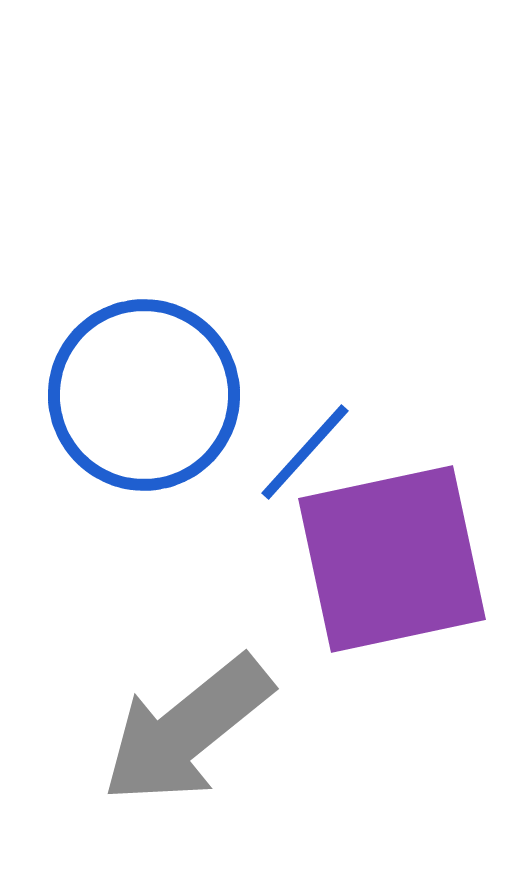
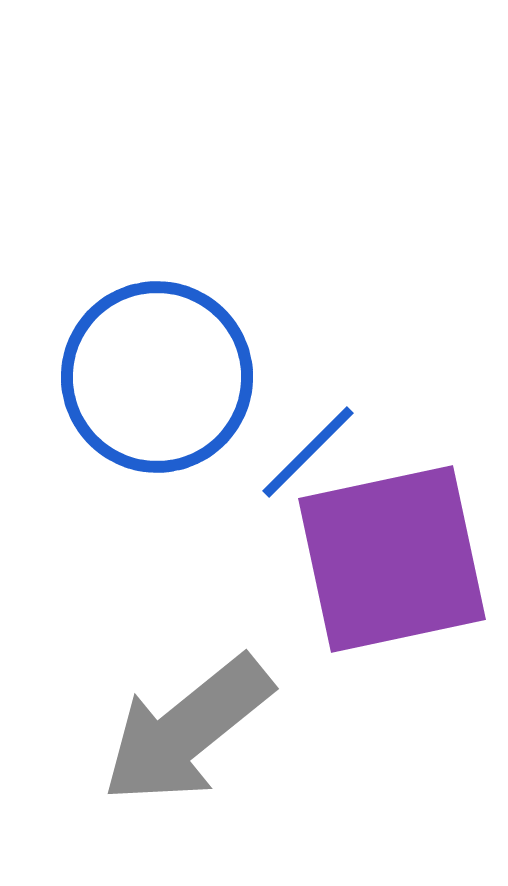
blue circle: moved 13 px right, 18 px up
blue line: moved 3 px right; rotated 3 degrees clockwise
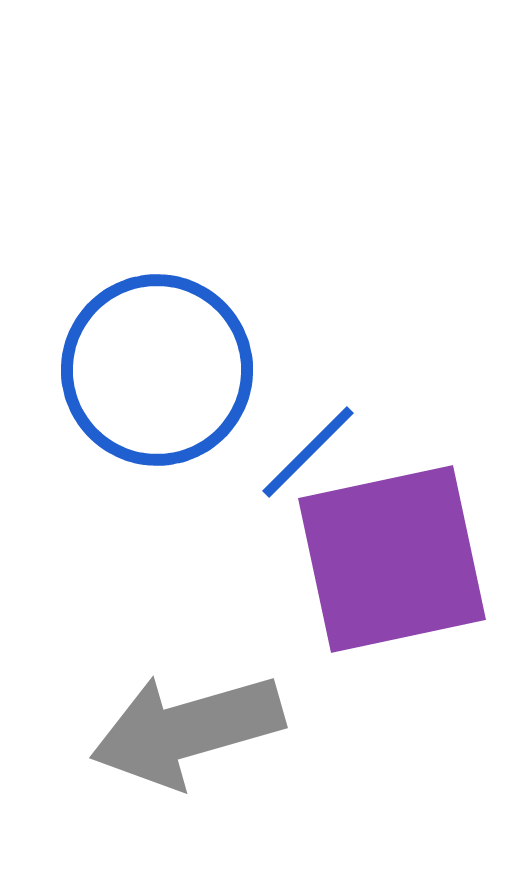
blue circle: moved 7 px up
gray arrow: rotated 23 degrees clockwise
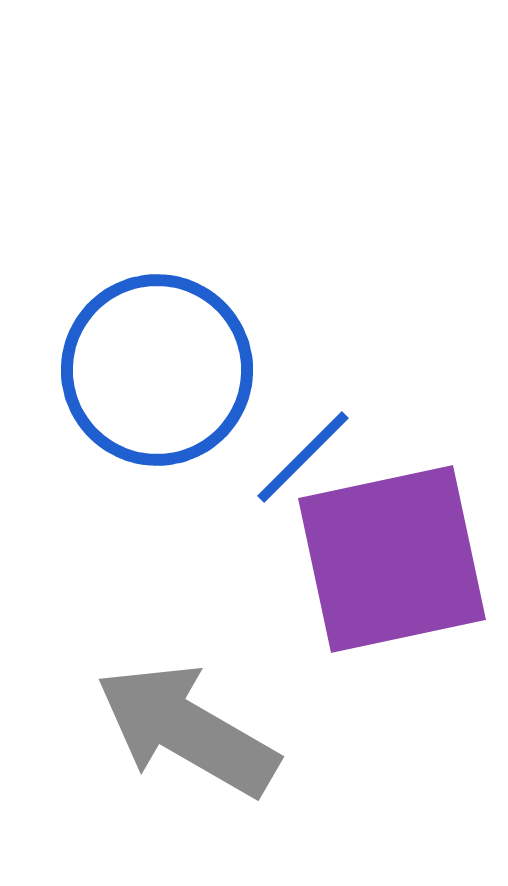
blue line: moved 5 px left, 5 px down
gray arrow: rotated 46 degrees clockwise
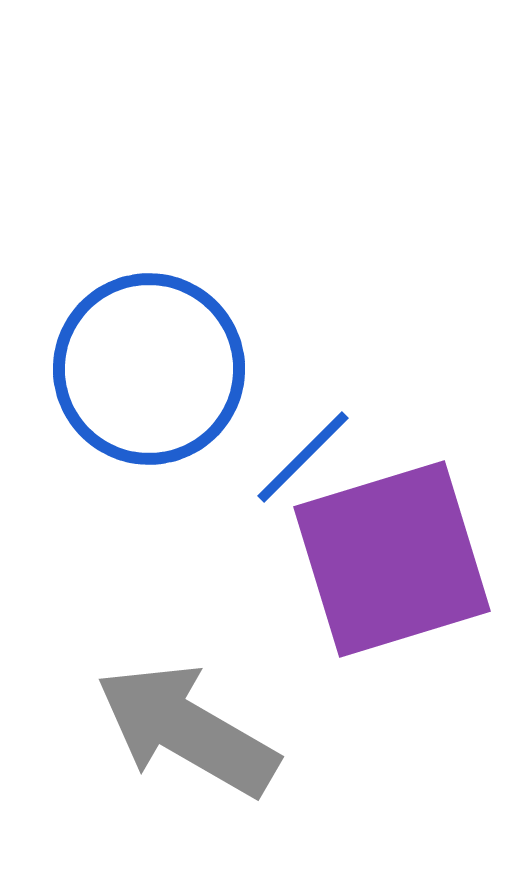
blue circle: moved 8 px left, 1 px up
purple square: rotated 5 degrees counterclockwise
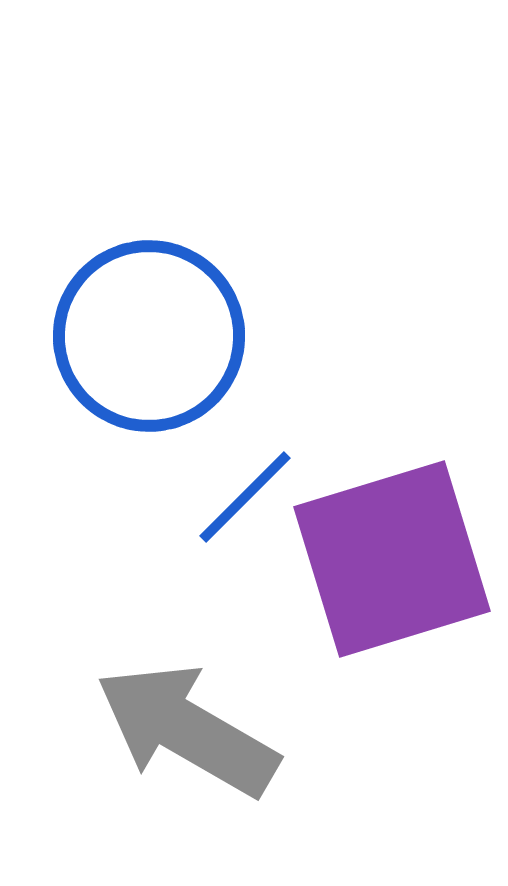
blue circle: moved 33 px up
blue line: moved 58 px left, 40 px down
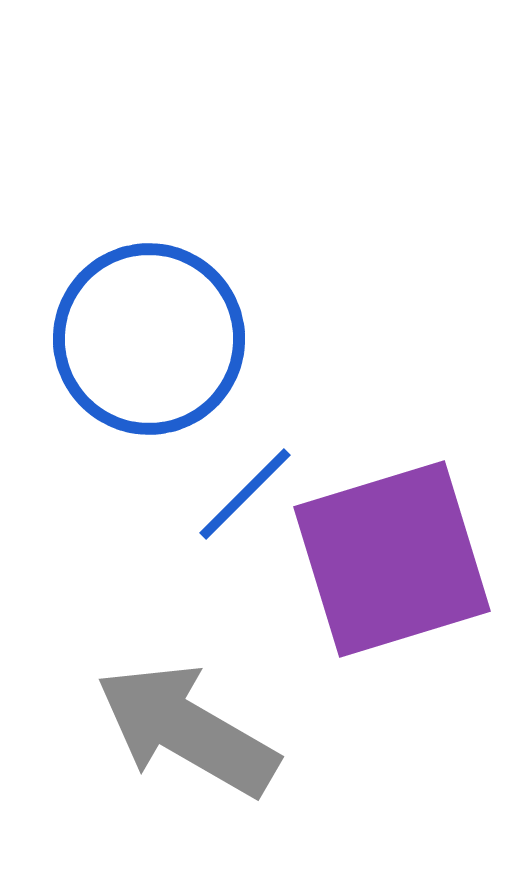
blue circle: moved 3 px down
blue line: moved 3 px up
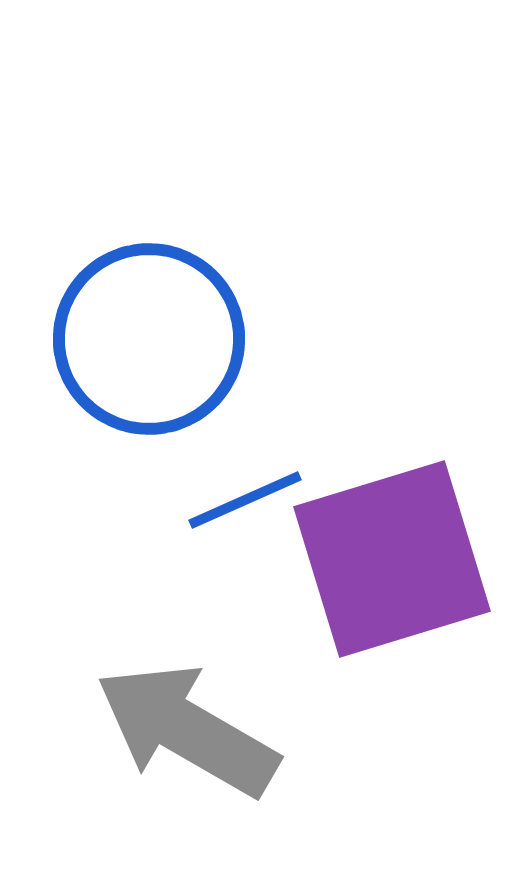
blue line: moved 6 px down; rotated 21 degrees clockwise
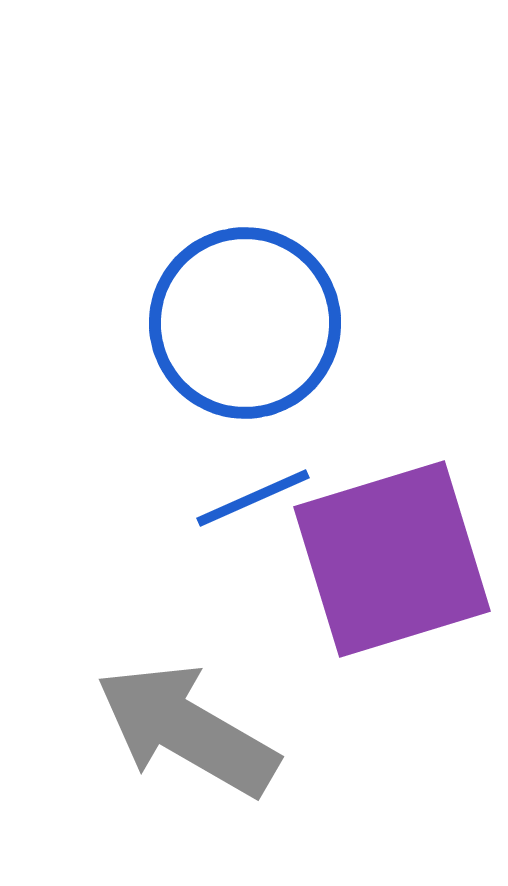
blue circle: moved 96 px right, 16 px up
blue line: moved 8 px right, 2 px up
